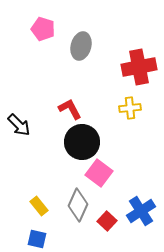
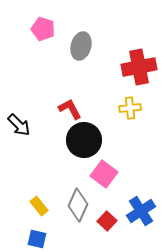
black circle: moved 2 px right, 2 px up
pink square: moved 5 px right, 1 px down
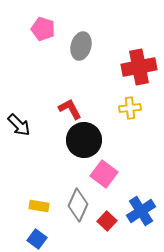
yellow rectangle: rotated 42 degrees counterclockwise
blue square: rotated 24 degrees clockwise
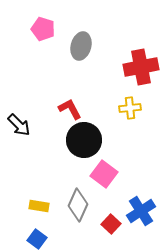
red cross: moved 2 px right
red square: moved 4 px right, 3 px down
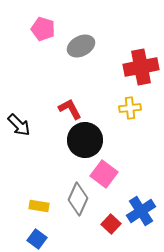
gray ellipse: rotated 48 degrees clockwise
black circle: moved 1 px right
gray diamond: moved 6 px up
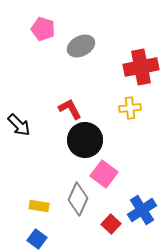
blue cross: moved 1 px right, 1 px up
